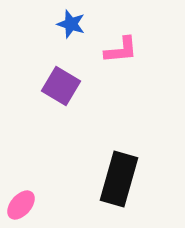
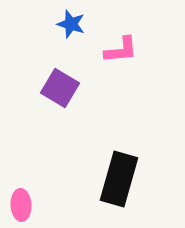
purple square: moved 1 px left, 2 px down
pink ellipse: rotated 44 degrees counterclockwise
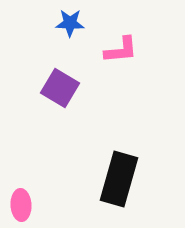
blue star: moved 1 px left, 1 px up; rotated 16 degrees counterclockwise
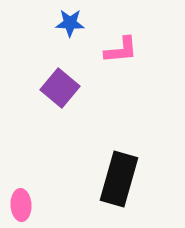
purple square: rotated 9 degrees clockwise
